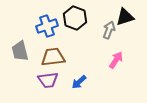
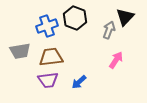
black triangle: rotated 30 degrees counterclockwise
gray trapezoid: rotated 85 degrees counterclockwise
brown trapezoid: moved 2 px left
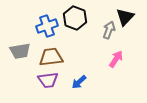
pink arrow: moved 1 px up
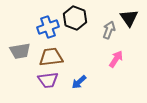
black triangle: moved 4 px right, 1 px down; rotated 18 degrees counterclockwise
blue cross: moved 1 px right, 1 px down
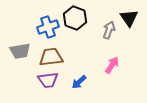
pink arrow: moved 4 px left, 6 px down
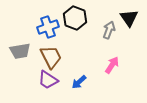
brown trapezoid: rotated 70 degrees clockwise
purple trapezoid: rotated 40 degrees clockwise
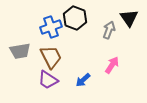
blue cross: moved 3 px right
blue arrow: moved 4 px right, 2 px up
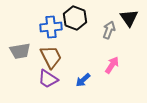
blue cross: rotated 15 degrees clockwise
purple trapezoid: moved 1 px up
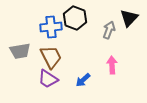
black triangle: rotated 18 degrees clockwise
pink arrow: rotated 36 degrees counterclockwise
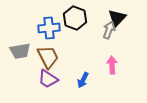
black triangle: moved 12 px left
blue cross: moved 2 px left, 1 px down
brown trapezoid: moved 3 px left
blue arrow: rotated 21 degrees counterclockwise
